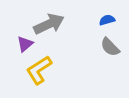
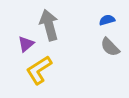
gray arrow: moved 1 px down; rotated 80 degrees counterclockwise
purple triangle: moved 1 px right
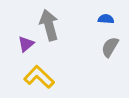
blue semicircle: moved 1 px left, 1 px up; rotated 21 degrees clockwise
gray semicircle: rotated 75 degrees clockwise
yellow L-shape: moved 7 px down; rotated 76 degrees clockwise
